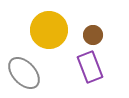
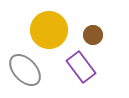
purple rectangle: moved 9 px left; rotated 16 degrees counterclockwise
gray ellipse: moved 1 px right, 3 px up
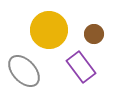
brown circle: moved 1 px right, 1 px up
gray ellipse: moved 1 px left, 1 px down
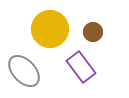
yellow circle: moved 1 px right, 1 px up
brown circle: moved 1 px left, 2 px up
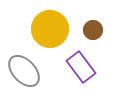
brown circle: moved 2 px up
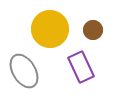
purple rectangle: rotated 12 degrees clockwise
gray ellipse: rotated 12 degrees clockwise
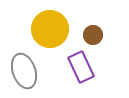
brown circle: moved 5 px down
gray ellipse: rotated 12 degrees clockwise
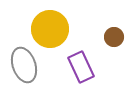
brown circle: moved 21 px right, 2 px down
gray ellipse: moved 6 px up
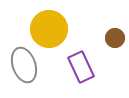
yellow circle: moved 1 px left
brown circle: moved 1 px right, 1 px down
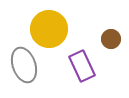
brown circle: moved 4 px left, 1 px down
purple rectangle: moved 1 px right, 1 px up
